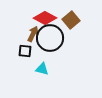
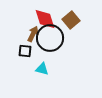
red diamond: moved 1 px down; rotated 45 degrees clockwise
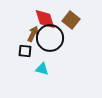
brown square: rotated 12 degrees counterclockwise
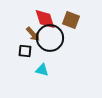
brown square: rotated 18 degrees counterclockwise
brown arrow: rotated 112 degrees clockwise
cyan triangle: moved 1 px down
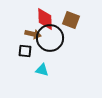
red diamond: rotated 15 degrees clockwise
brown arrow: rotated 35 degrees counterclockwise
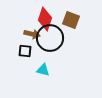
red diamond: rotated 20 degrees clockwise
brown arrow: moved 1 px left
cyan triangle: moved 1 px right
